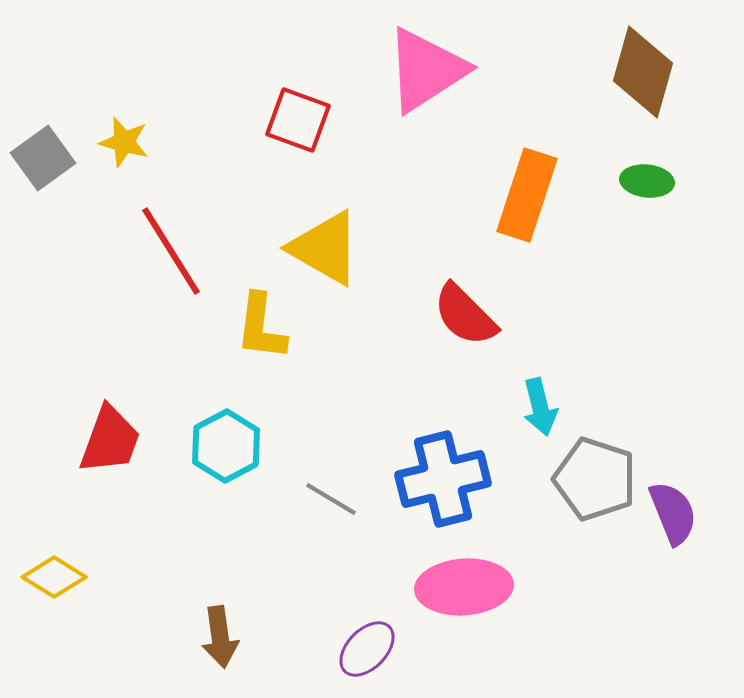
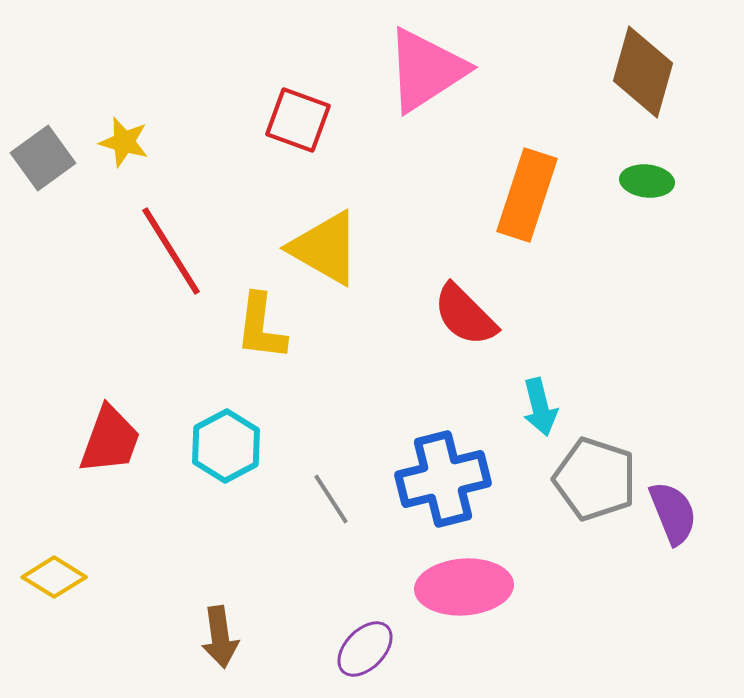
gray line: rotated 26 degrees clockwise
purple ellipse: moved 2 px left
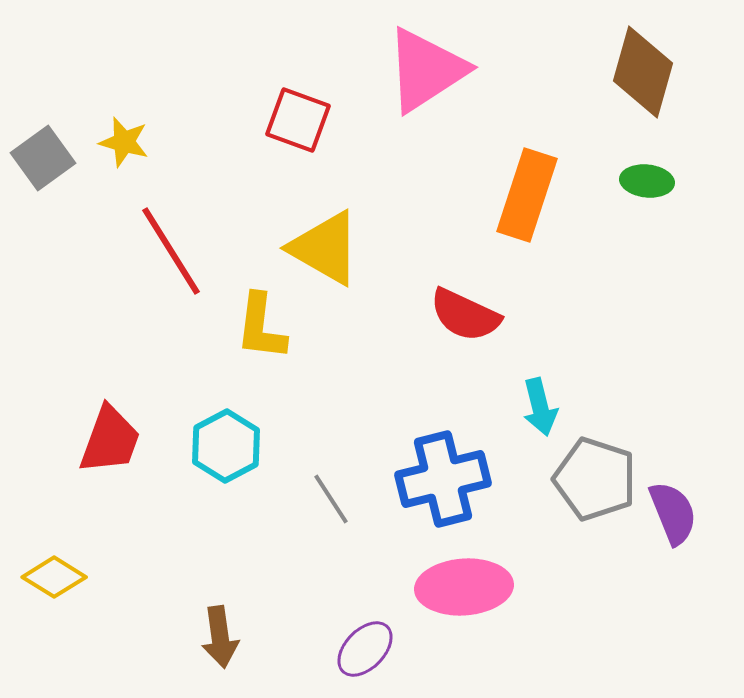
red semicircle: rotated 20 degrees counterclockwise
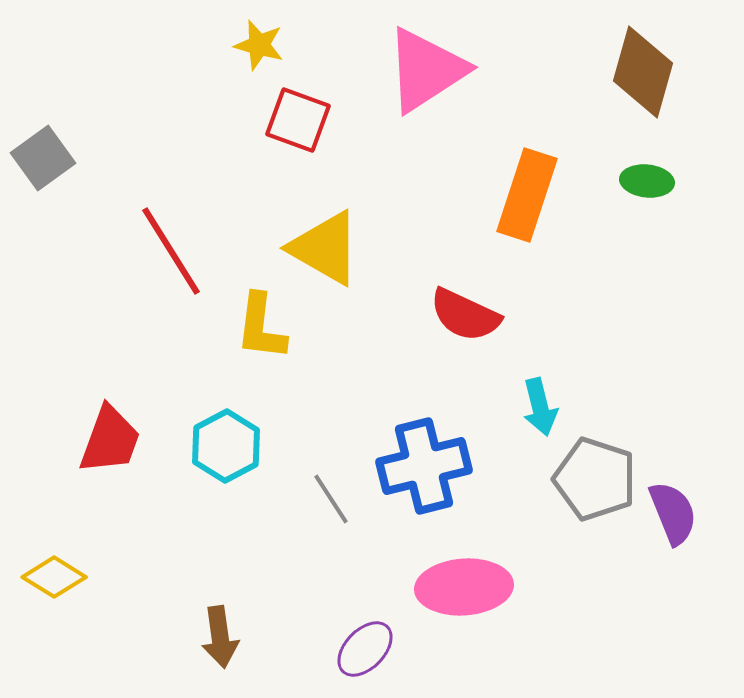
yellow star: moved 135 px right, 97 px up
blue cross: moved 19 px left, 13 px up
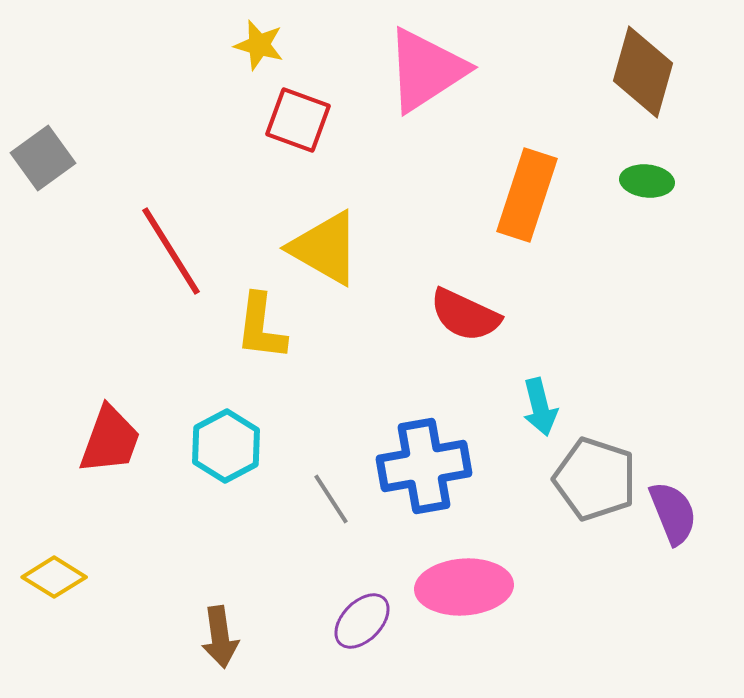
blue cross: rotated 4 degrees clockwise
purple ellipse: moved 3 px left, 28 px up
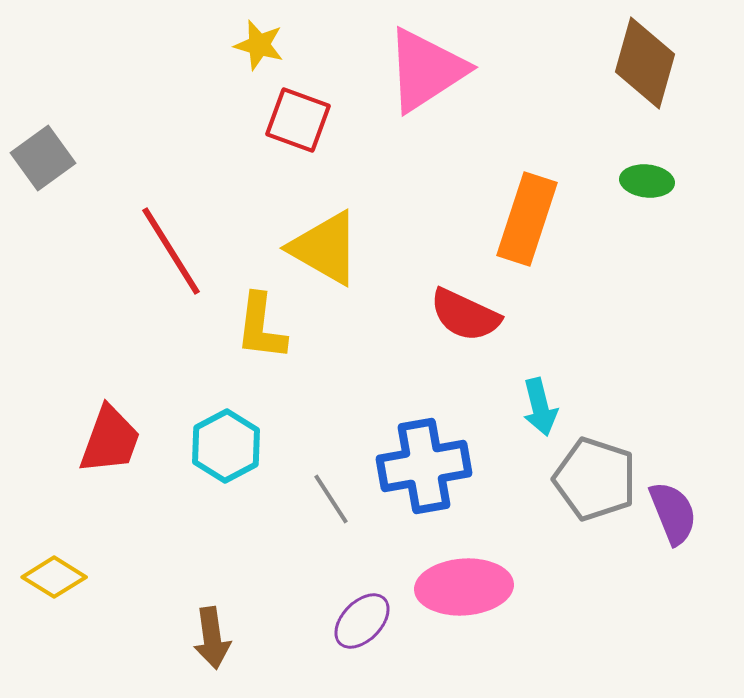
brown diamond: moved 2 px right, 9 px up
orange rectangle: moved 24 px down
brown arrow: moved 8 px left, 1 px down
